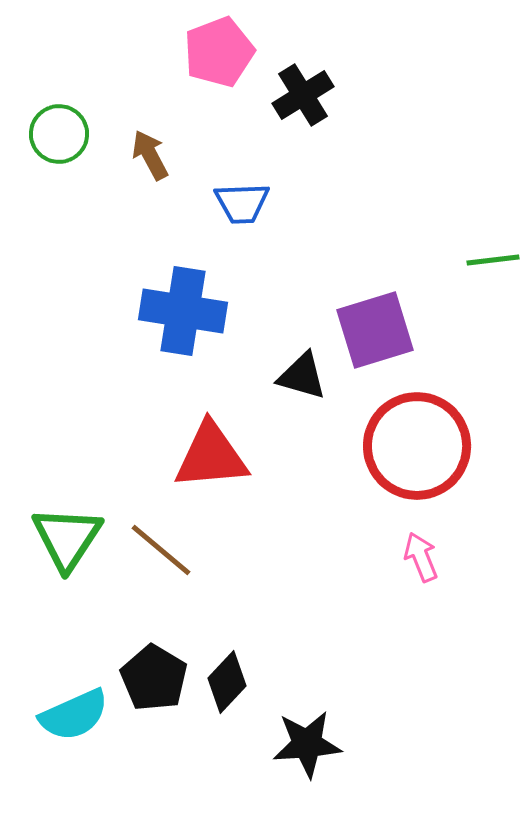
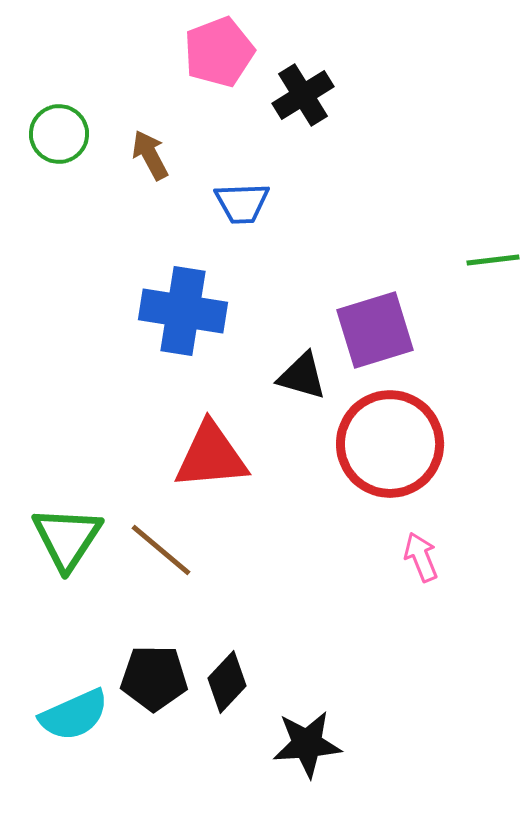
red circle: moved 27 px left, 2 px up
black pentagon: rotated 30 degrees counterclockwise
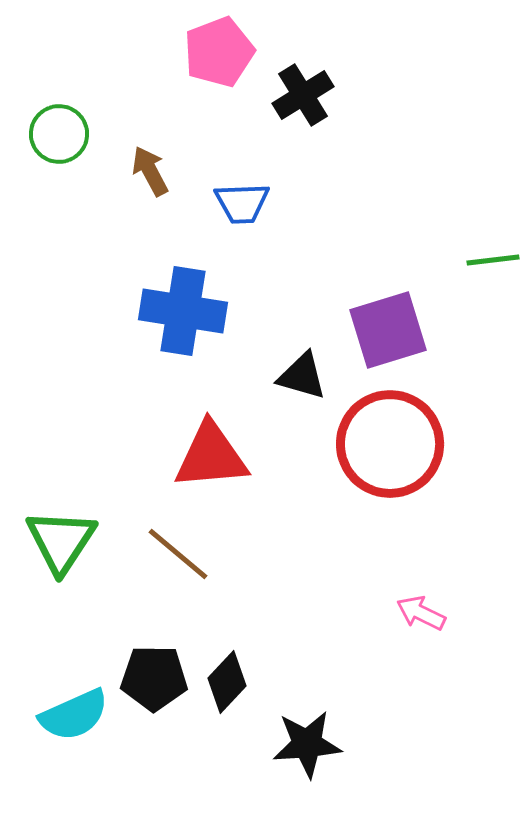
brown arrow: moved 16 px down
purple square: moved 13 px right
green triangle: moved 6 px left, 3 px down
brown line: moved 17 px right, 4 px down
pink arrow: moved 56 px down; rotated 42 degrees counterclockwise
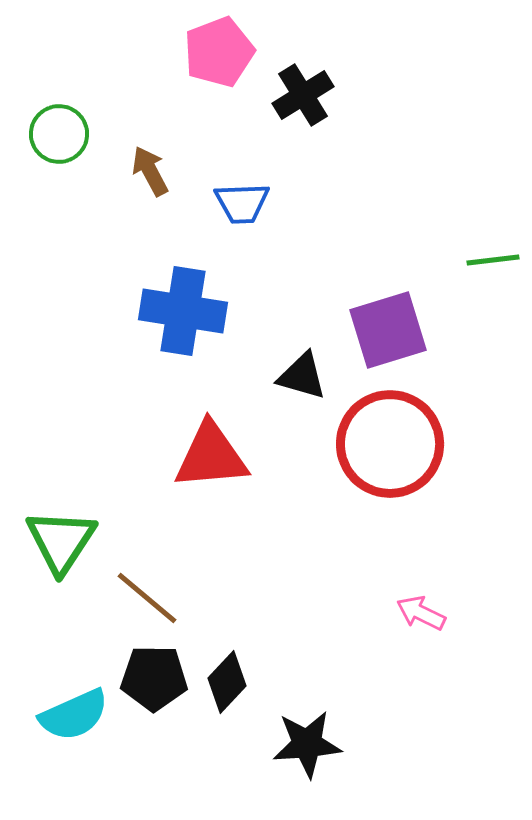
brown line: moved 31 px left, 44 px down
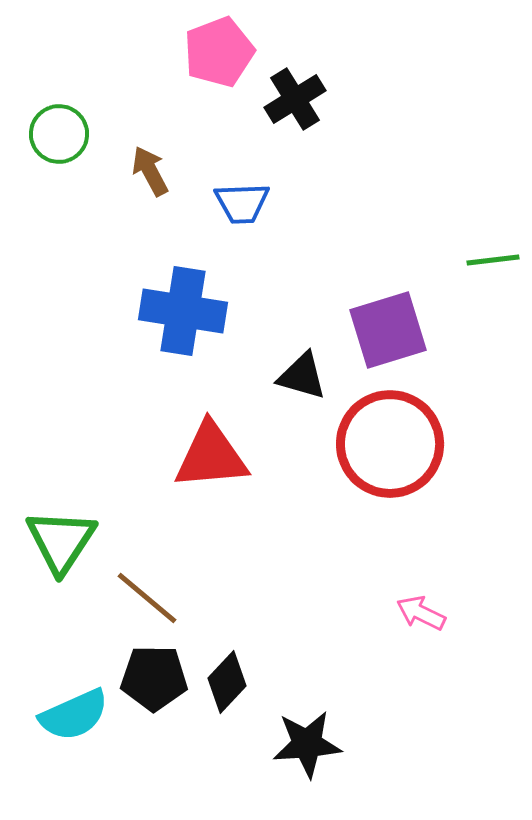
black cross: moved 8 px left, 4 px down
